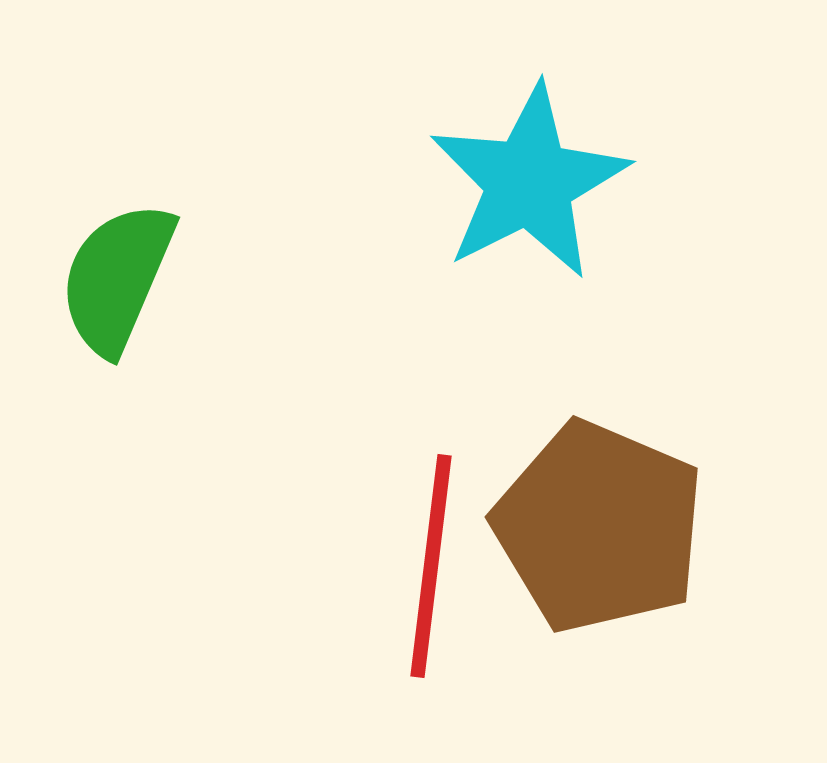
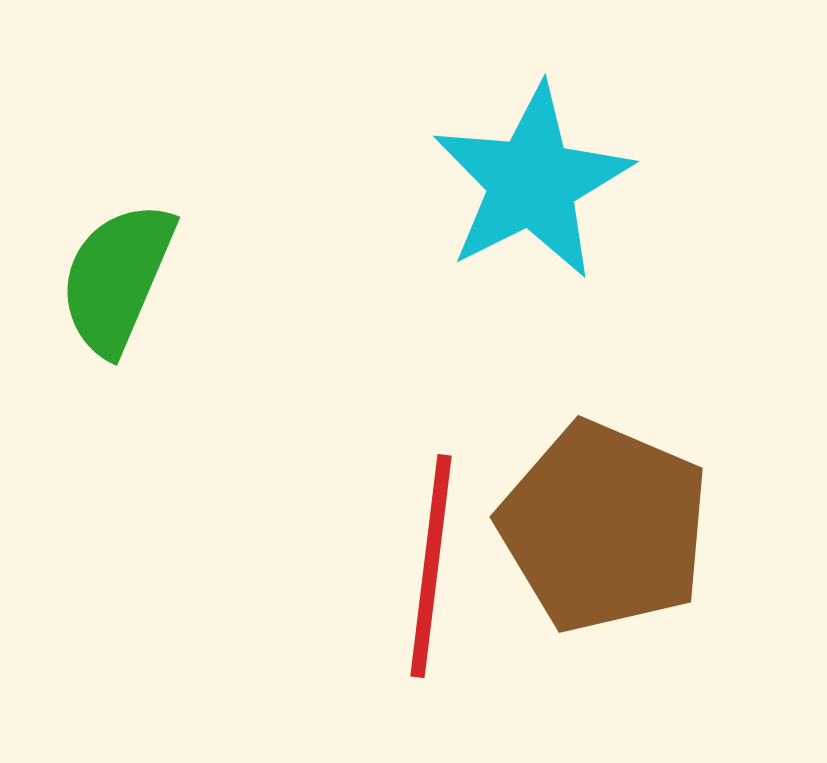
cyan star: moved 3 px right
brown pentagon: moved 5 px right
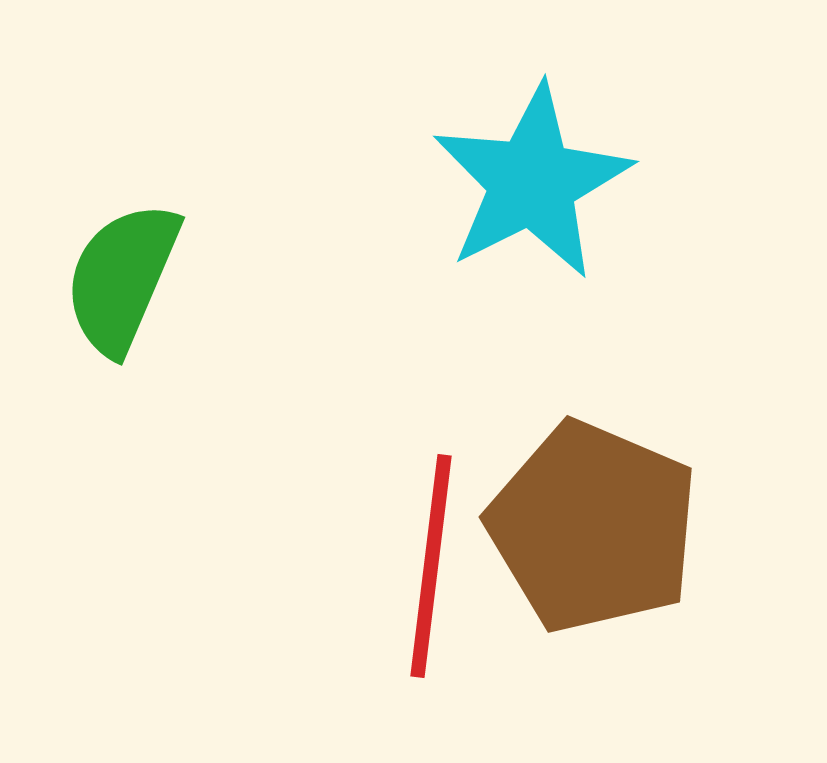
green semicircle: moved 5 px right
brown pentagon: moved 11 px left
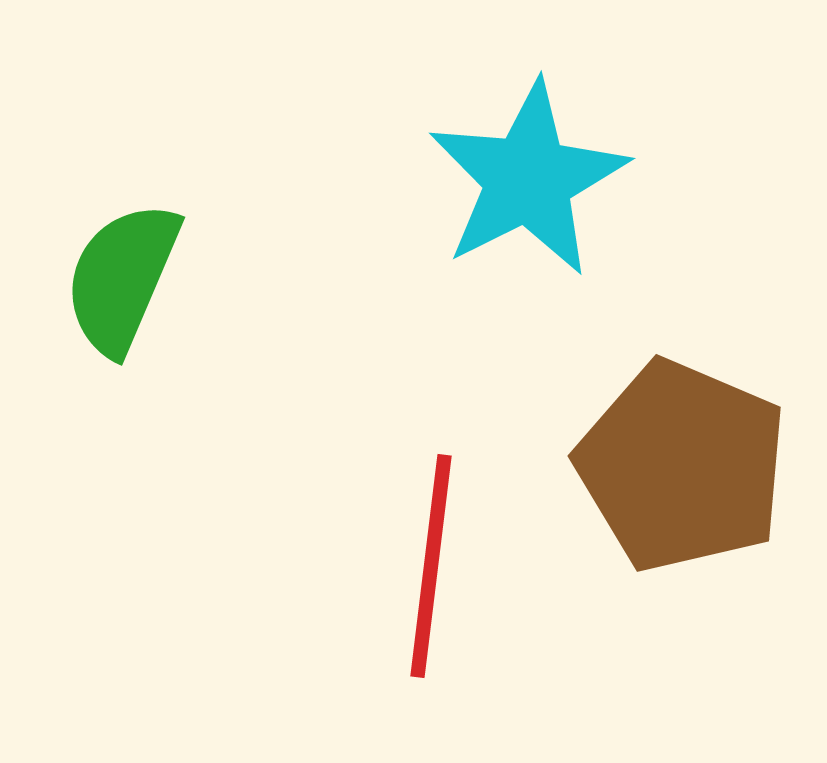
cyan star: moved 4 px left, 3 px up
brown pentagon: moved 89 px right, 61 px up
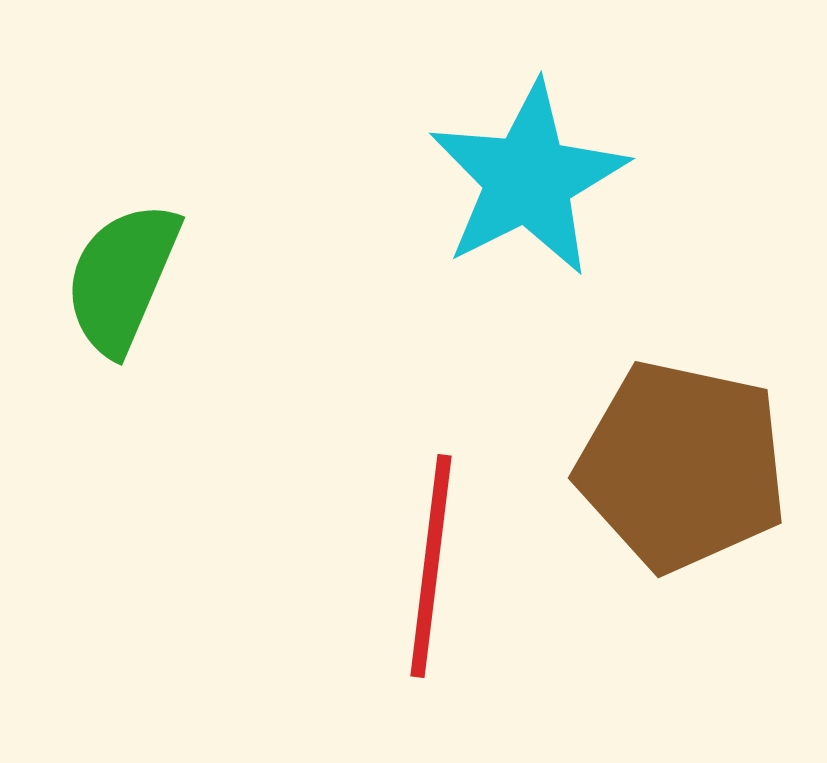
brown pentagon: rotated 11 degrees counterclockwise
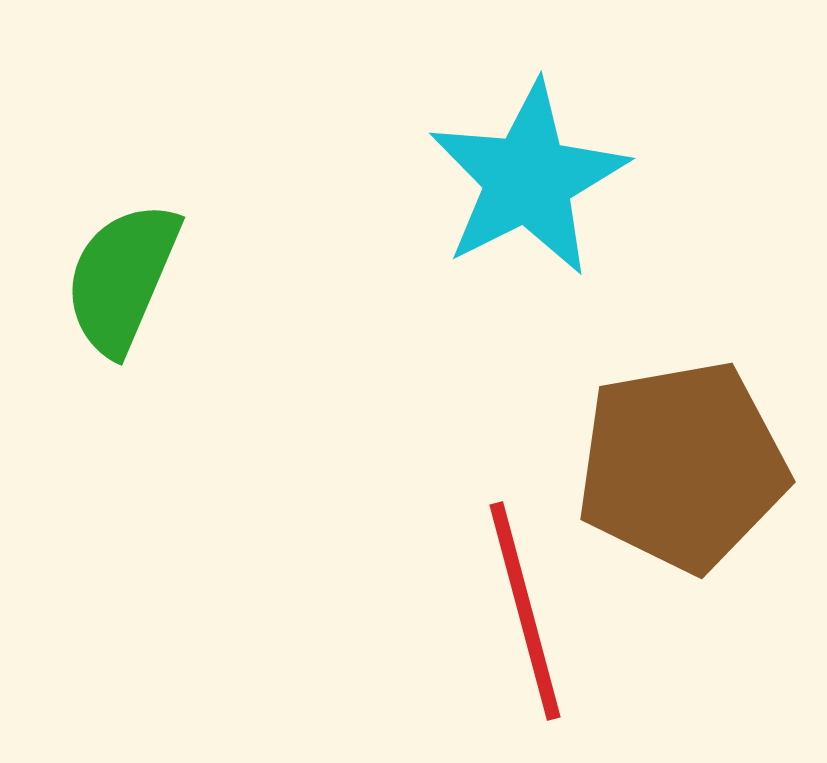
brown pentagon: rotated 22 degrees counterclockwise
red line: moved 94 px right, 45 px down; rotated 22 degrees counterclockwise
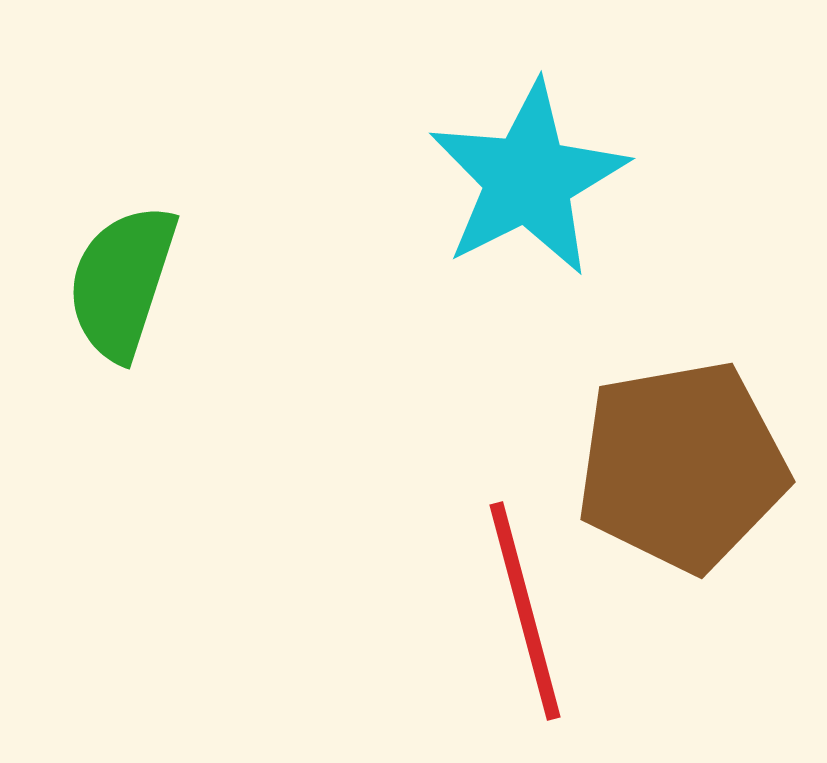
green semicircle: moved 4 px down; rotated 5 degrees counterclockwise
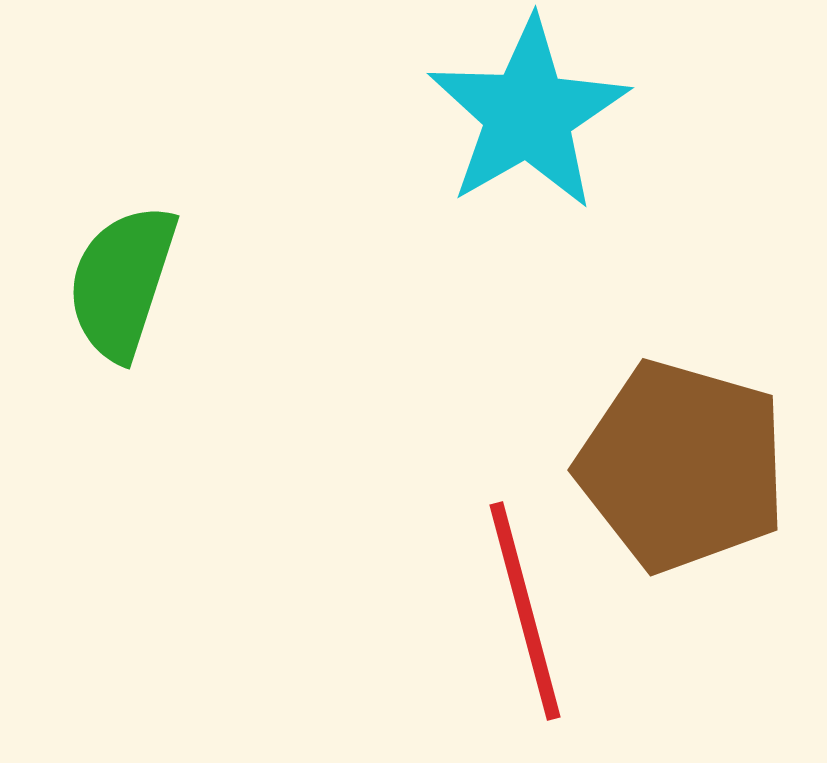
cyan star: moved 65 px up; rotated 3 degrees counterclockwise
brown pentagon: rotated 26 degrees clockwise
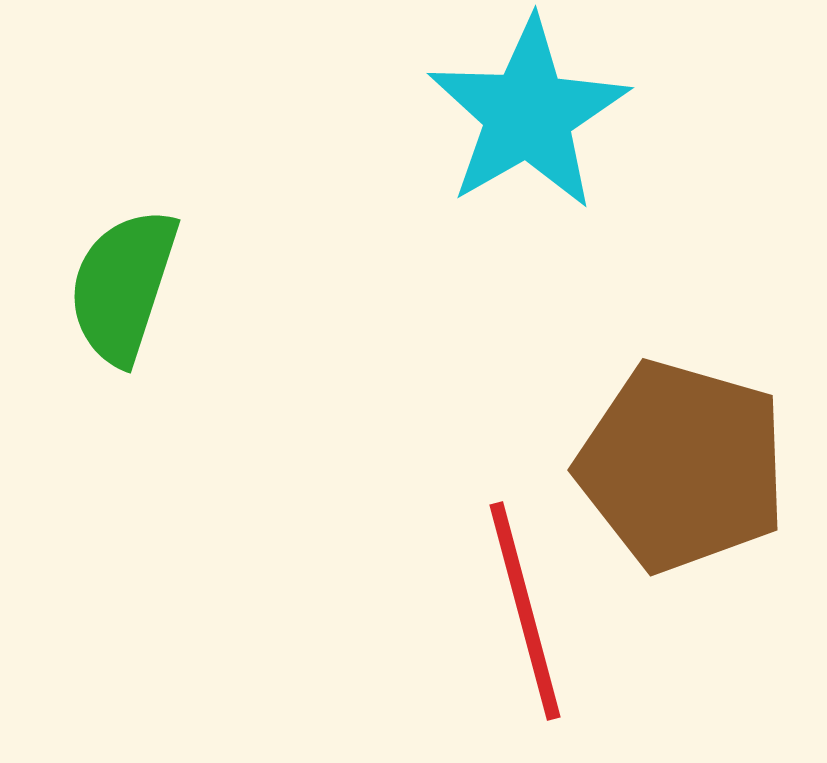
green semicircle: moved 1 px right, 4 px down
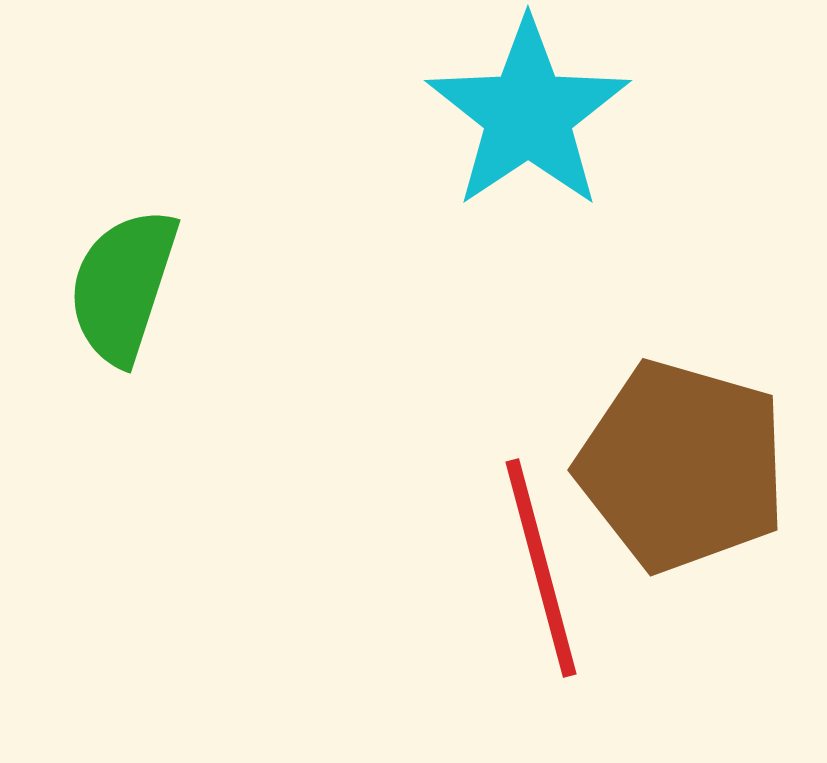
cyan star: rotated 4 degrees counterclockwise
red line: moved 16 px right, 43 px up
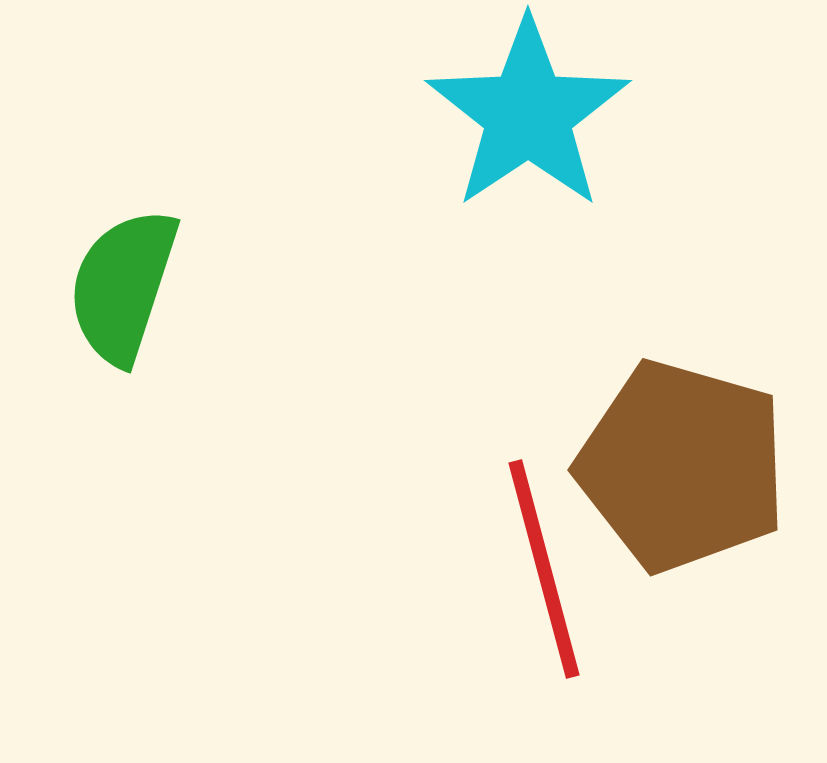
red line: moved 3 px right, 1 px down
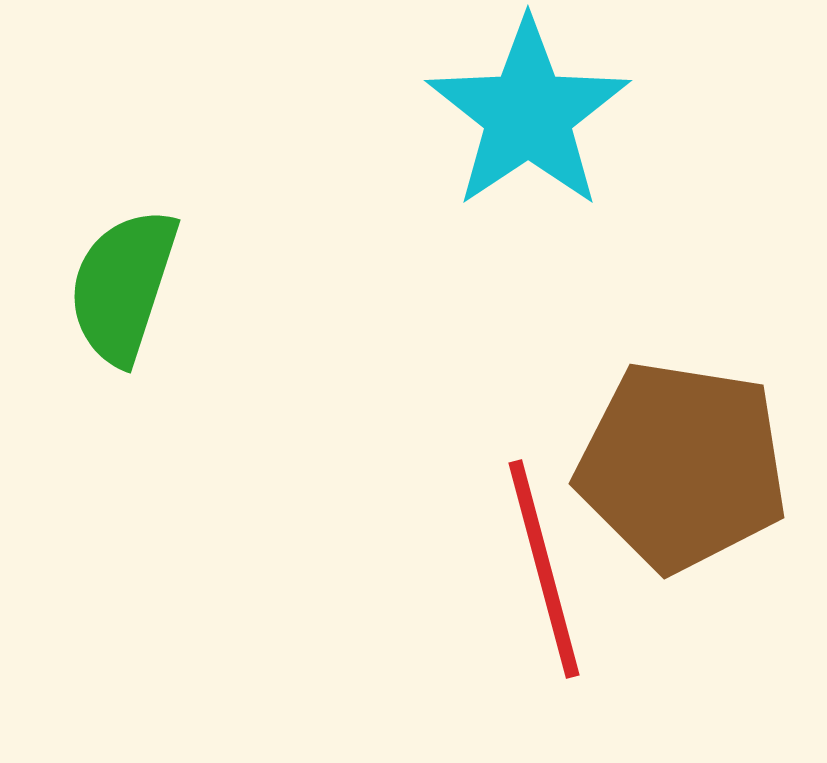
brown pentagon: rotated 7 degrees counterclockwise
